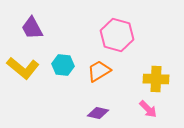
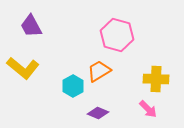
purple trapezoid: moved 1 px left, 2 px up
cyan hexagon: moved 10 px right, 21 px down; rotated 25 degrees clockwise
purple diamond: rotated 10 degrees clockwise
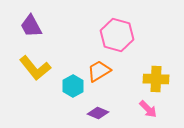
yellow L-shape: moved 12 px right; rotated 12 degrees clockwise
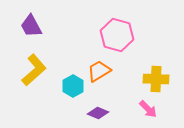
yellow L-shape: moved 1 px left, 2 px down; rotated 92 degrees counterclockwise
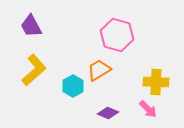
orange trapezoid: moved 1 px up
yellow cross: moved 3 px down
purple diamond: moved 10 px right
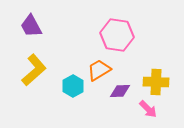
pink hexagon: rotated 8 degrees counterclockwise
purple diamond: moved 12 px right, 22 px up; rotated 25 degrees counterclockwise
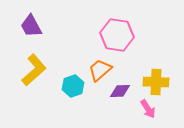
orange trapezoid: moved 1 px right; rotated 10 degrees counterclockwise
cyan hexagon: rotated 10 degrees clockwise
pink arrow: rotated 12 degrees clockwise
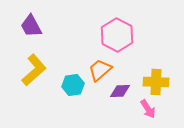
pink hexagon: rotated 20 degrees clockwise
cyan hexagon: moved 1 px up; rotated 10 degrees clockwise
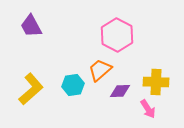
yellow L-shape: moved 3 px left, 19 px down
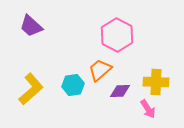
purple trapezoid: rotated 20 degrees counterclockwise
